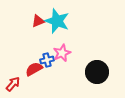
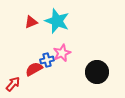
red triangle: moved 7 px left, 1 px down
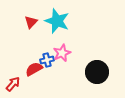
red triangle: rotated 24 degrees counterclockwise
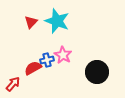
pink star: moved 1 px right, 2 px down; rotated 18 degrees counterclockwise
red semicircle: moved 1 px left, 1 px up
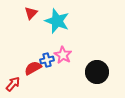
red triangle: moved 9 px up
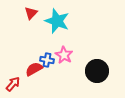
pink star: moved 1 px right
blue cross: rotated 24 degrees clockwise
red semicircle: moved 1 px right, 1 px down
black circle: moved 1 px up
